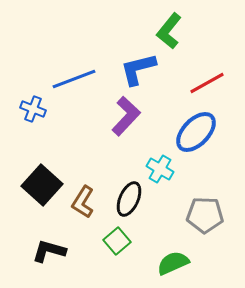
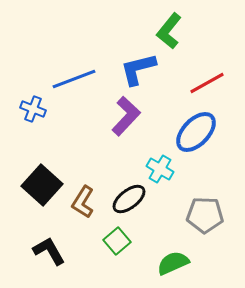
black ellipse: rotated 28 degrees clockwise
black L-shape: rotated 44 degrees clockwise
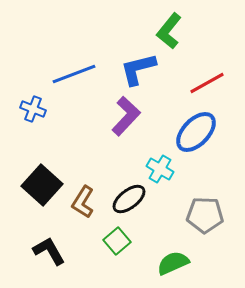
blue line: moved 5 px up
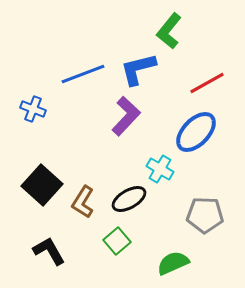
blue line: moved 9 px right
black ellipse: rotated 8 degrees clockwise
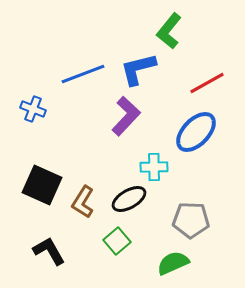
cyan cross: moved 6 px left, 2 px up; rotated 32 degrees counterclockwise
black square: rotated 18 degrees counterclockwise
gray pentagon: moved 14 px left, 5 px down
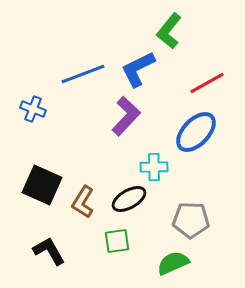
blue L-shape: rotated 12 degrees counterclockwise
green square: rotated 32 degrees clockwise
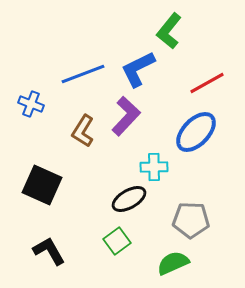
blue cross: moved 2 px left, 5 px up
brown L-shape: moved 71 px up
green square: rotated 28 degrees counterclockwise
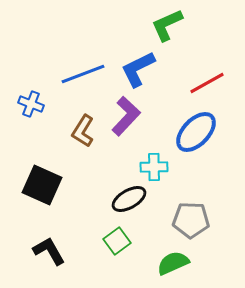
green L-shape: moved 2 px left, 6 px up; rotated 27 degrees clockwise
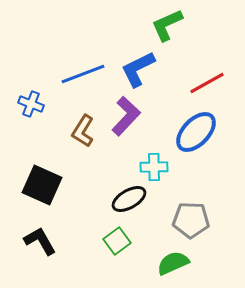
black L-shape: moved 9 px left, 10 px up
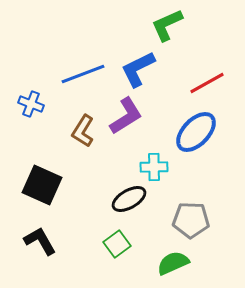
purple L-shape: rotated 15 degrees clockwise
green square: moved 3 px down
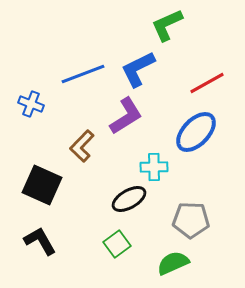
brown L-shape: moved 1 px left, 15 px down; rotated 12 degrees clockwise
